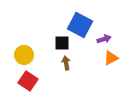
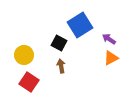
blue square: rotated 30 degrees clockwise
purple arrow: moved 5 px right; rotated 128 degrees counterclockwise
black square: moved 3 px left; rotated 28 degrees clockwise
brown arrow: moved 5 px left, 3 px down
red square: moved 1 px right, 1 px down
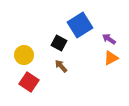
brown arrow: rotated 32 degrees counterclockwise
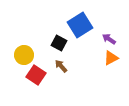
red square: moved 7 px right, 7 px up
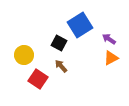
red square: moved 2 px right, 4 px down
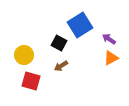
brown arrow: rotated 80 degrees counterclockwise
red square: moved 7 px left, 2 px down; rotated 18 degrees counterclockwise
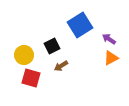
black square: moved 7 px left, 3 px down; rotated 35 degrees clockwise
red square: moved 3 px up
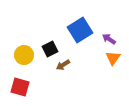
blue square: moved 5 px down
black square: moved 2 px left, 3 px down
orange triangle: moved 2 px right; rotated 28 degrees counterclockwise
brown arrow: moved 2 px right, 1 px up
red square: moved 11 px left, 9 px down
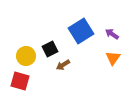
blue square: moved 1 px right, 1 px down
purple arrow: moved 3 px right, 5 px up
yellow circle: moved 2 px right, 1 px down
red square: moved 6 px up
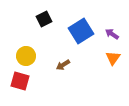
black square: moved 6 px left, 30 px up
